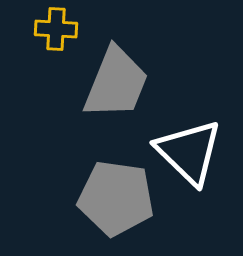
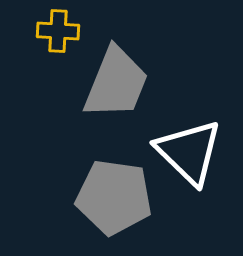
yellow cross: moved 2 px right, 2 px down
gray pentagon: moved 2 px left, 1 px up
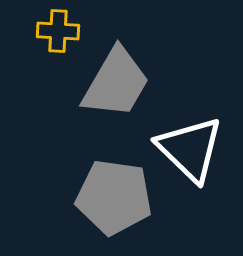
gray trapezoid: rotated 8 degrees clockwise
white triangle: moved 1 px right, 3 px up
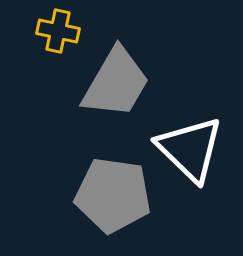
yellow cross: rotated 9 degrees clockwise
gray pentagon: moved 1 px left, 2 px up
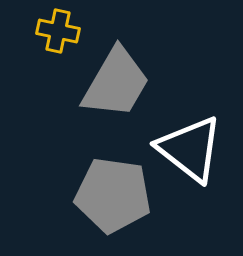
white triangle: rotated 6 degrees counterclockwise
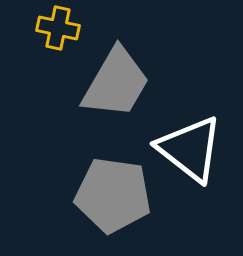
yellow cross: moved 3 px up
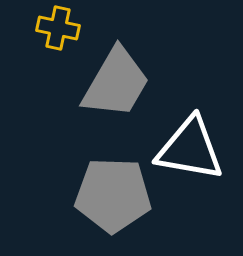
white triangle: rotated 28 degrees counterclockwise
gray pentagon: rotated 6 degrees counterclockwise
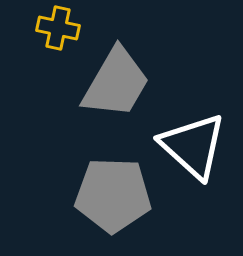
white triangle: moved 3 px right, 3 px up; rotated 32 degrees clockwise
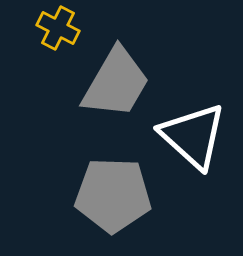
yellow cross: rotated 15 degrees clockwise
white triangle: moved 10 px up
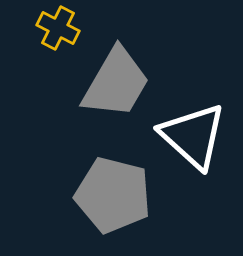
gray pentagon: rotated 12 degrees clockwise
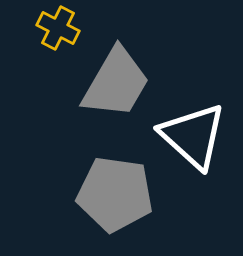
gray pentagon: moved 2 px right, 1 px up; rotated 6 degrees counterclockwise
